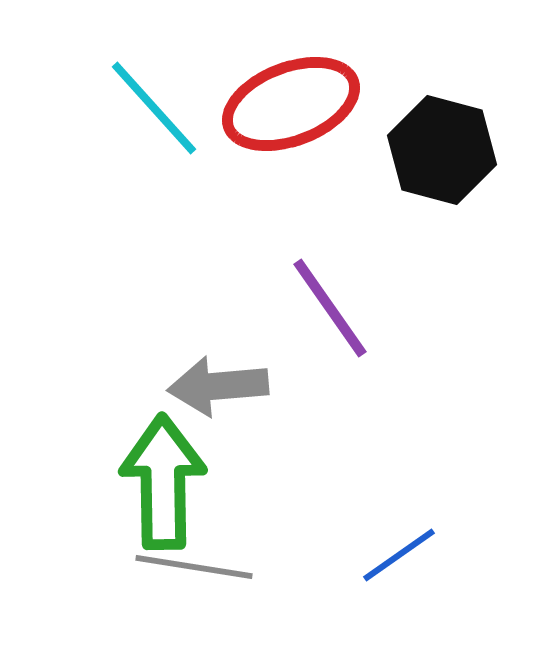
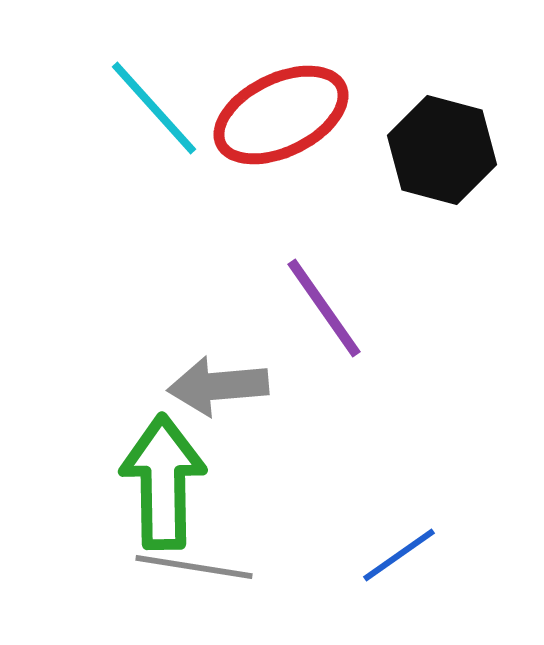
red ellipse: moved 10 px left, 11 px down; rotated 5 degrees counterclockwise
purple line: moved 6 px left
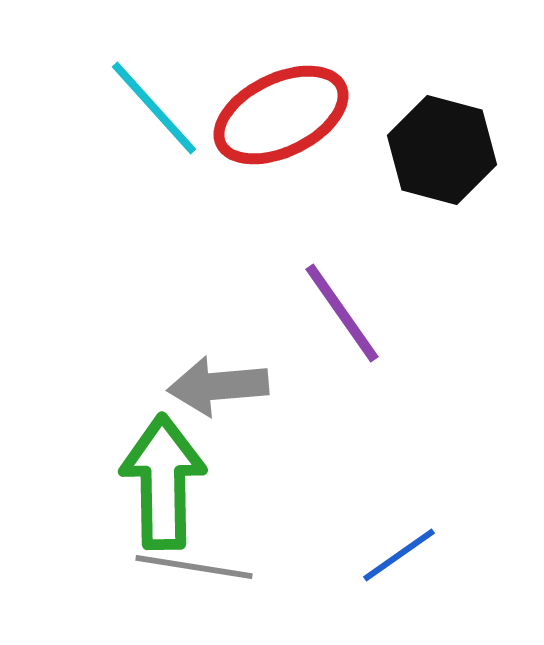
purple line: moved 18 px right, 5 px down
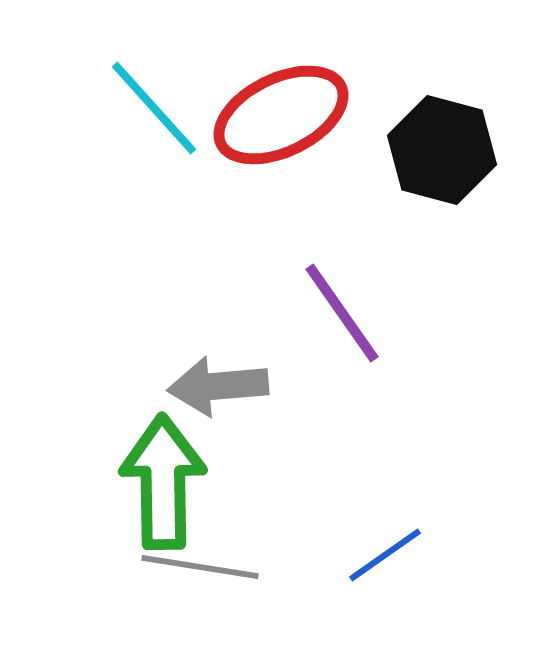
blue line: moved 14 px left
gray line: moved 6 px right
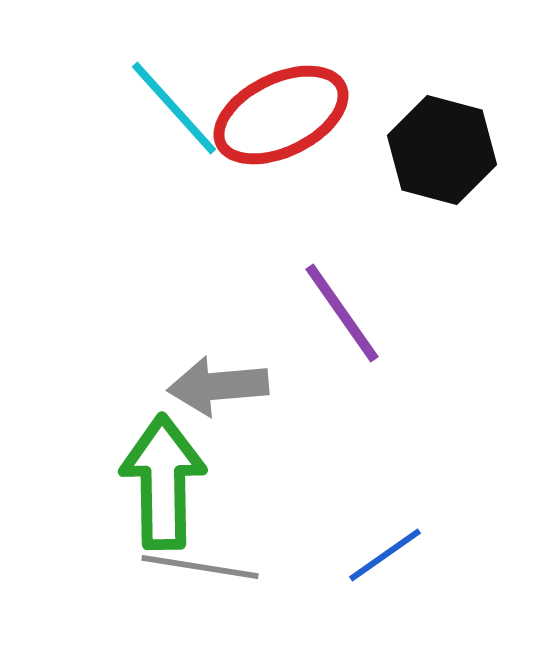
cyan line: moved 20 px right
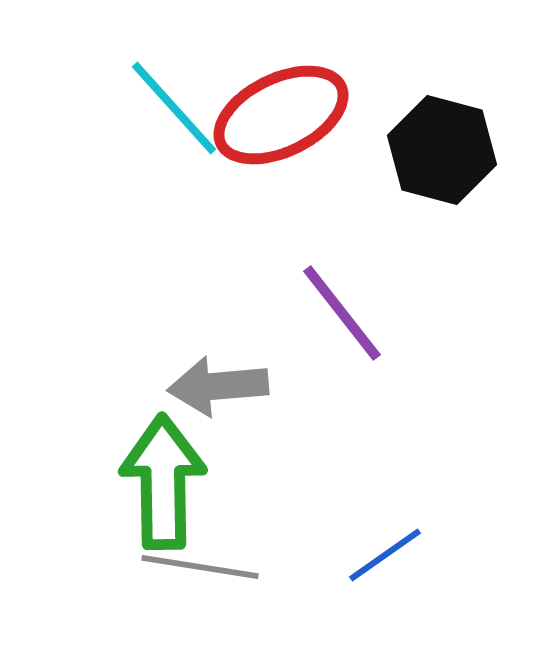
purple line: rotated 3 degrees counterclockwise
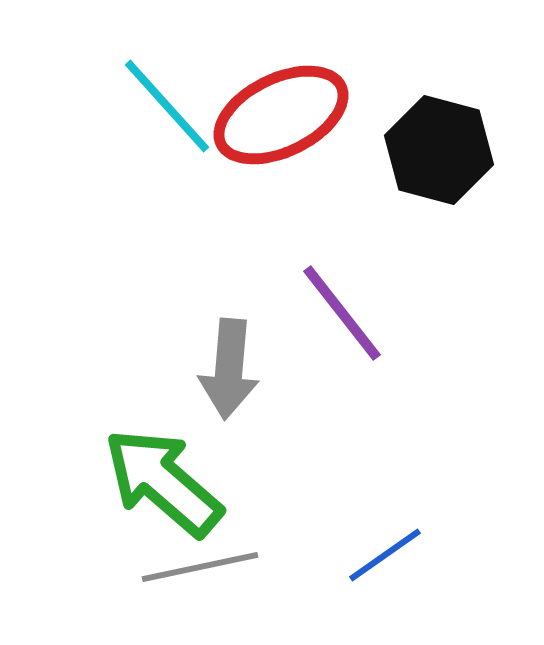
cyan line: moved 7 px left, 2 px up
black hexagon: moved 3 px left
gray arrow: moved 11 px right, 17 px up; rotated 80 degrees counterclockwise
green arrow: rotated 48 degrees counterclockwise
gray line: rotated 21 degrees counterclockwise
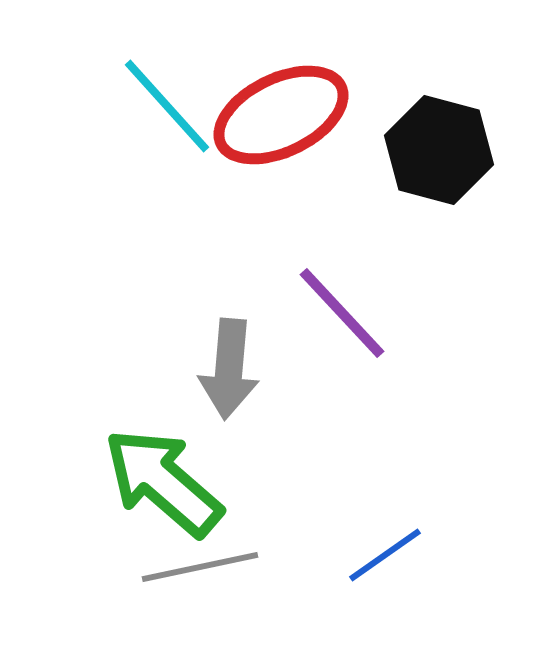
purple line: rotated 5 degrees counterclockwise
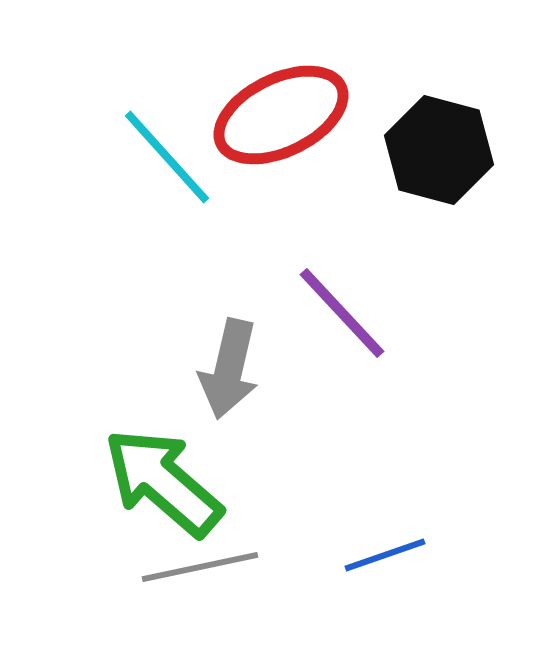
cyan line: moved 51 px down
gray arrow: rotated 8 degrees clockwise
blue line: rotated 16 degrees clockwise
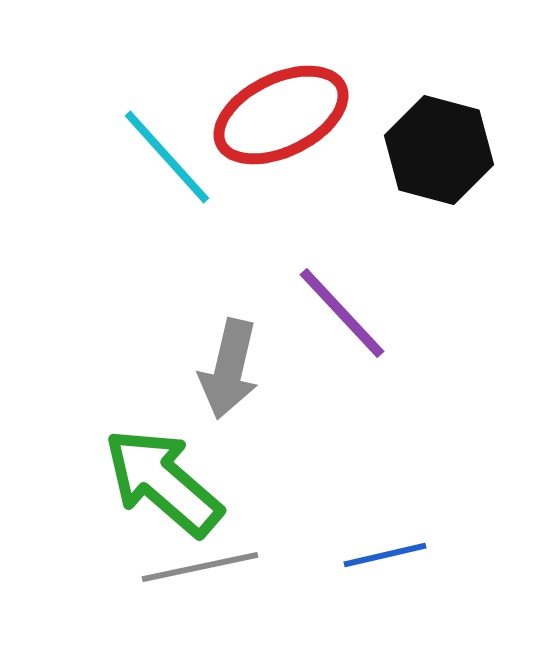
blue line: rotated 6 degrees clockwise
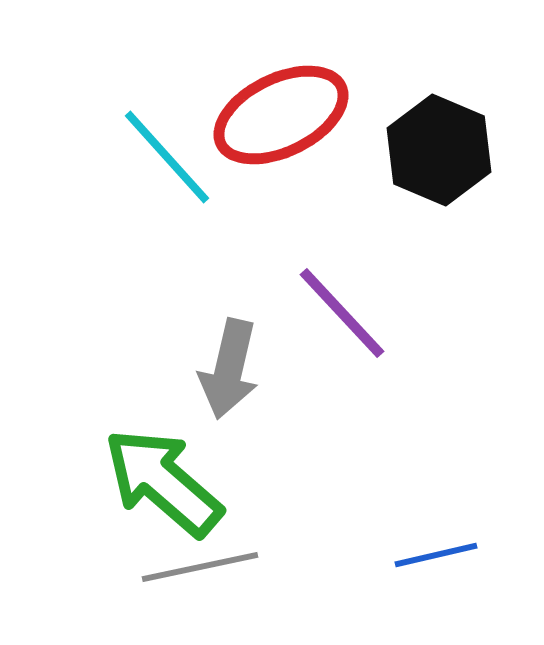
black hexagon: rotated 8 degrees clockwise
blue line: moved 51 px right
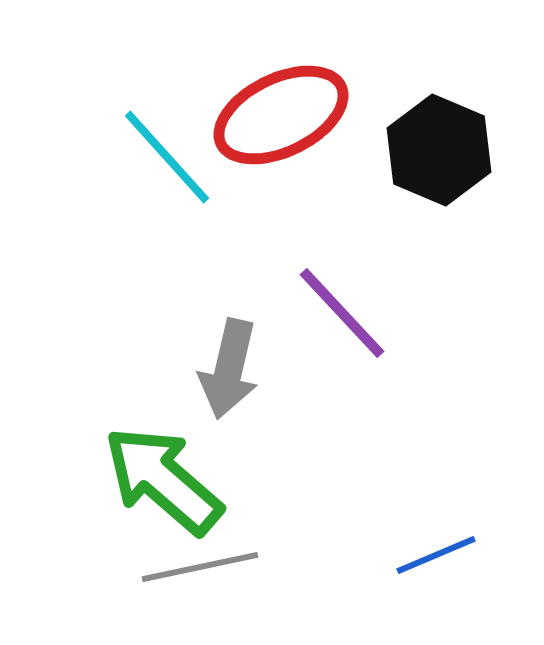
green arrow: moved 2 px up
blue line: rotated 10 degrees counterclockwise
